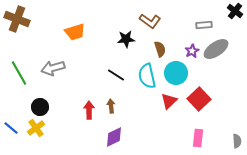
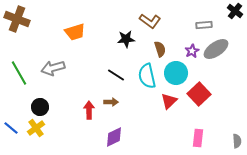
red square: moved 5 px up
brown arrow: moved 4 px up; rotated 96 degrees clockwise
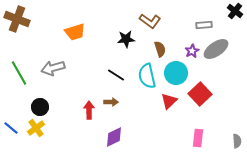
red square: moved 1 px right
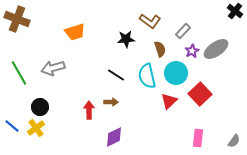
gray rectangle: moved 21 px left, 6 px down; rotated 42 degrees counterclockwise
blue line: moved 1 px right, 2 px up
gray semicircle: moved 3 px left; rotated 40 degrees clockwise
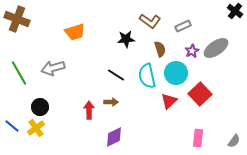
gray rectangle: moved 5 px up; rotated 21 degrees clockwise
gray ellipse: moved 1 px up
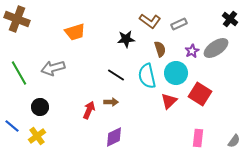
black cross: moved 5 px left, 8 px down
gray rectangle: moved 4 px left, 2 px up
red square: rotated 15 degrees counterclockwise
red arrow: rotated 24 degrees clockwise
yellow cross: moved 1 px right, 8 px down
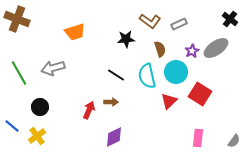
cyan circle: moved 1 px up
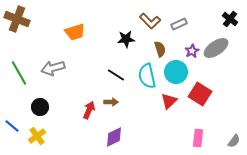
brown L-shape: rotated 10 degrees clockwise
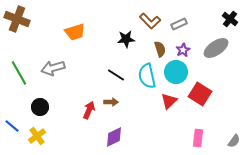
purple star: moved 9 px left, 1 px up
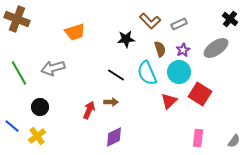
cyan circle: moved 3 px right
cyan semicircle: moved 3 px up; rotated 10 degrees counterclockwise
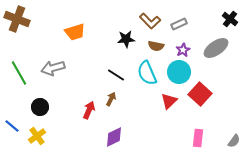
brown semicircle: moved 4 px left, 3 px up; rotated 119 degrees clockwise
red square: rotated 10 degrees clockwise
brown arrow: moved 3 px up; rotated 64 degrees counterclockwise
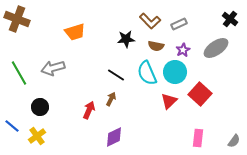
cyan circle: moved 4 px left
